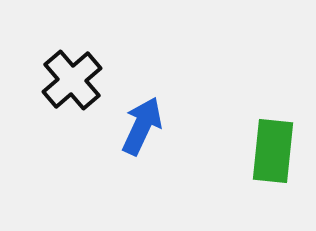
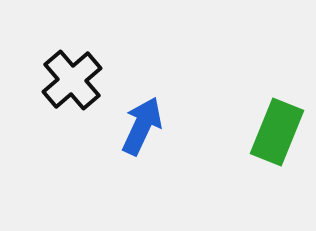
green rectangle: moved 4 px right, 19 px up; rotated 16 degrees clockwise
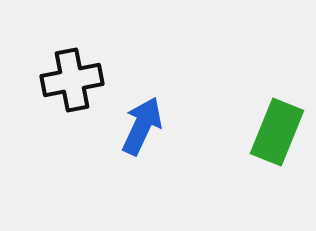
black cross: rotated 30 degrees clockwise
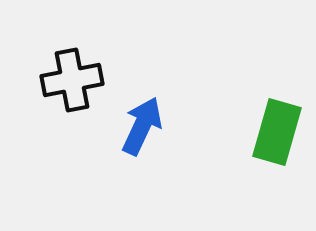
green rectangle: rotated 6 degrees counterclockwise
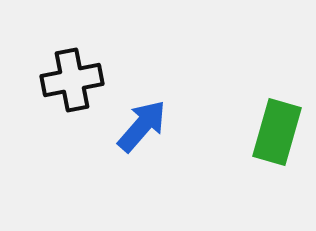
blue arrow: rotated 16 degrees clockwise
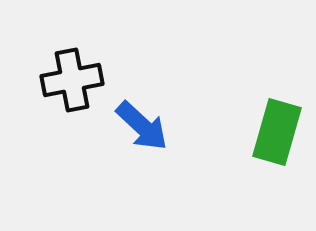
blue arrow: rotated 92 degrees clockwise
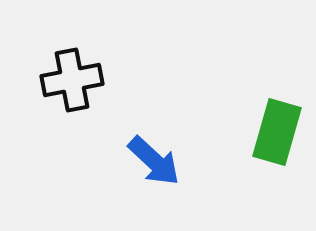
blue arrow: moved 12 px right, 35 px down
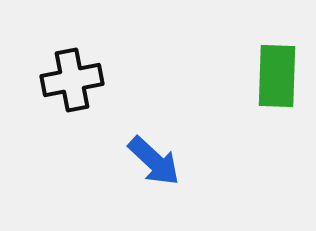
green rectangle: moved 56 px up; rotated 14 degrees counterclockwise
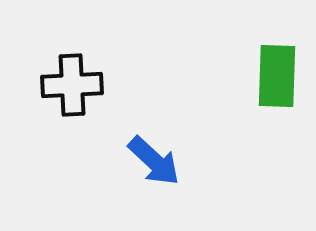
black cross: moved 5 px down; rotated 8 degrees clockwise
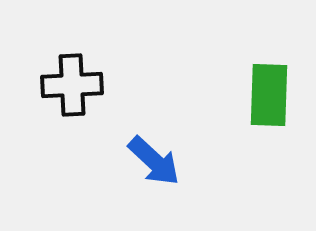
green rectangle: moved 8 px left, 19 px down
